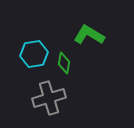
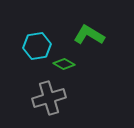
cyan hexagon: moved 3 px right, 8 px up
green diamond: moved 1 px down; rotated 70 degrees counterclockwise
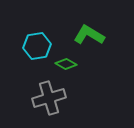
green diamond: moved 2 px right
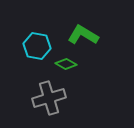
green L-shape: moved 6 px left
cyan hexagon: rotated 20 degrees clockwise
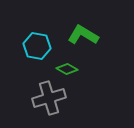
green diamond: moved 1 px right, 5 px down
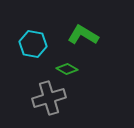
cyan hexagon: moved 4 px left, 2 px up
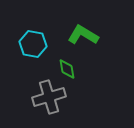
green diamond: rotated 50 degrees clockwise
gray cross: moved 1 px up
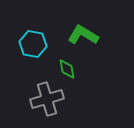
gray cross: moved 2 px left, 2 px down
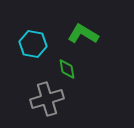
green L-shape: moved 1 px up
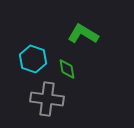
cyan hexagon: moved 15 px down; rotated 8 degrees clockwise
gray cross: rotated 24 degrees clockwise
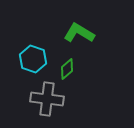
green L-shape: moved 4 px left, 1 px up
green diamond: rotated 60 degrees clockwise
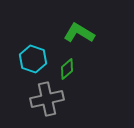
gray cross: rotated 20 degrees counterclockwise
